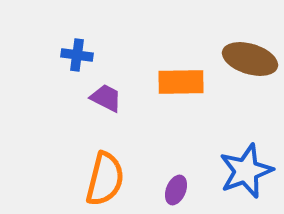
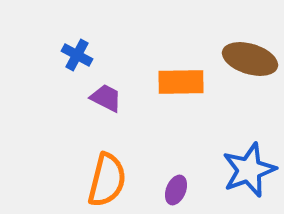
blue cross: rotated 20 degrees clockwise
blue star: moved 3 px right, 1 px up
orange semicircle: moved 2 px right, 1 px down
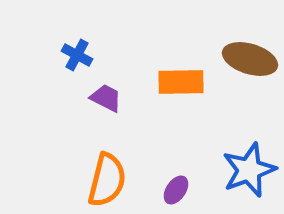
purple ellipse: rotated 12 degrees clockwise
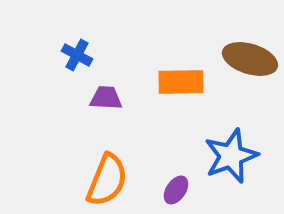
purple trapezoid: rotated 24 degrees counterclockwise
blue star: moved 18 px left, 14 px up
orange semicircle: rotated 8 degrees clockwise
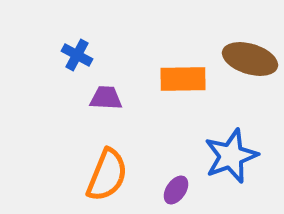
orange rectangle: moved 2 px right, 3 px up
orange semicircle: moved 5 px up
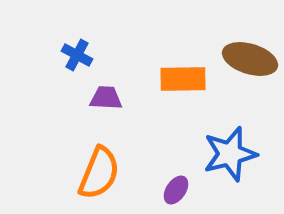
blue star: moved 1 px left, 2 px up; rotated 6 degrees clockwise
orange semicircle: moved 8 px left, 2 px up
